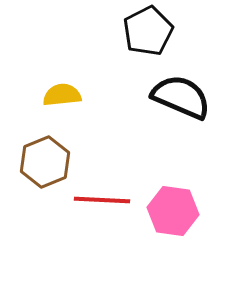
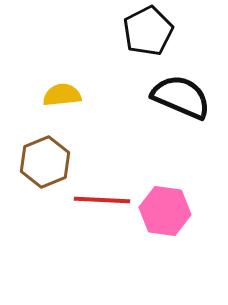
pink hexagon: moved 8 px left
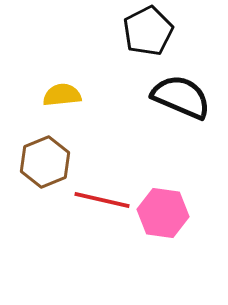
red line: rotated 10 degrees clockwise
pink hexagon: moved 2 px left, 2 px down
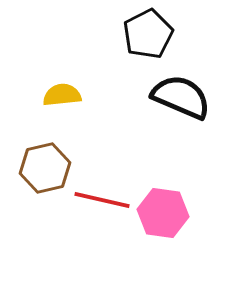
black pentagon: moved 3 px down
brown hexagon: moved 6 px down; rotated 9 degrees clockwise
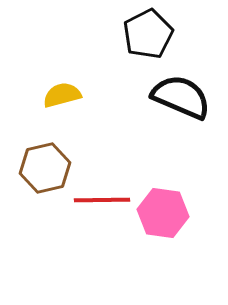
yellow semicircle: rotated 9 degrees counterclockwise
red line: rotated 14 degrees counterclockwise
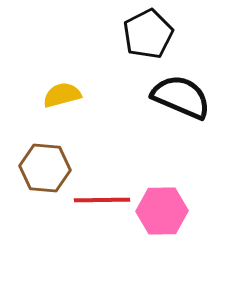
brown hexagon: rotated 18 degrees clockwise
pink hexagon: moved 1 px left, 2 px up; rotated 9 degrees counterclockwise
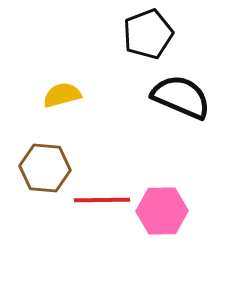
black pentagon: rotated 6 degrees clockwise
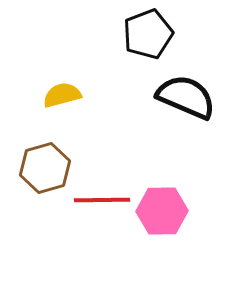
black semicircle: moved 5 px right
brown hexagon: rotated 21 degrees counterclockwise
